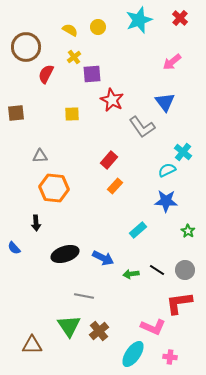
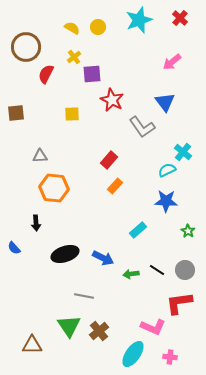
yellow semicircle: moved 2 px right, 2 px up
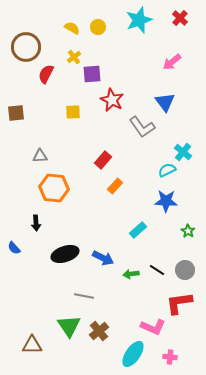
yellow square: moved 1 px right, 2 px up
red rectangle: moved 6 px left
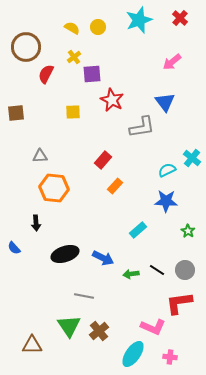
gray L-shape: rotated 64 degrees counterclockwise
cyan cross: moved 9 px right, 6 px down
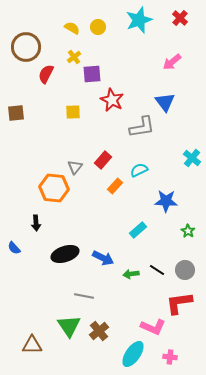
gray triangle: moved 35 px right, 11 px down; rotated 49 degrees counterclockwise
cyan semicircle: moved 28 px left
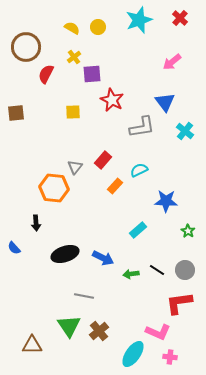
cyan cross: moved 7 px left, 27 px up
pink L-shape: moved 5 px right, 5 px down
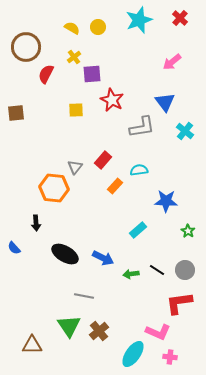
yellow square: moved 3 px right, 2 px up
cyan semicircle: rotated 18 degrees clockwise
black ellipse: rotated 48 degrees clockwise
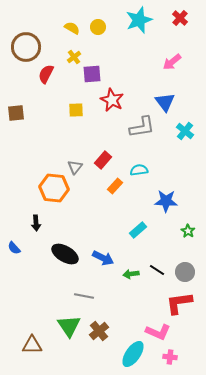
gray circle: moved 2 px down
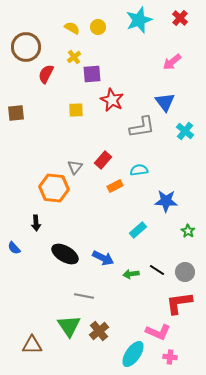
orange rectangle: rotated 21 degrees clockwise
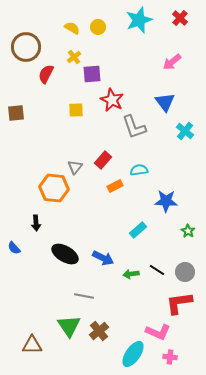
gray L-shape: moved 8 px left; rotated 80 degrees clockwise
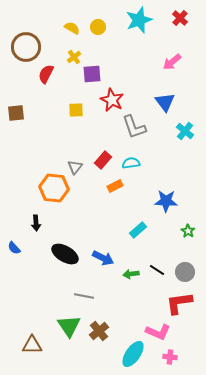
cyan semicircle: moved 8 px left, 7 px up
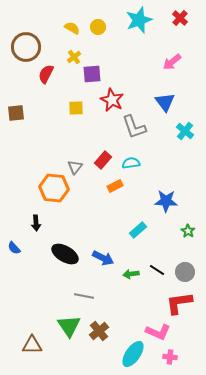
yellow square: moved 2 px up
